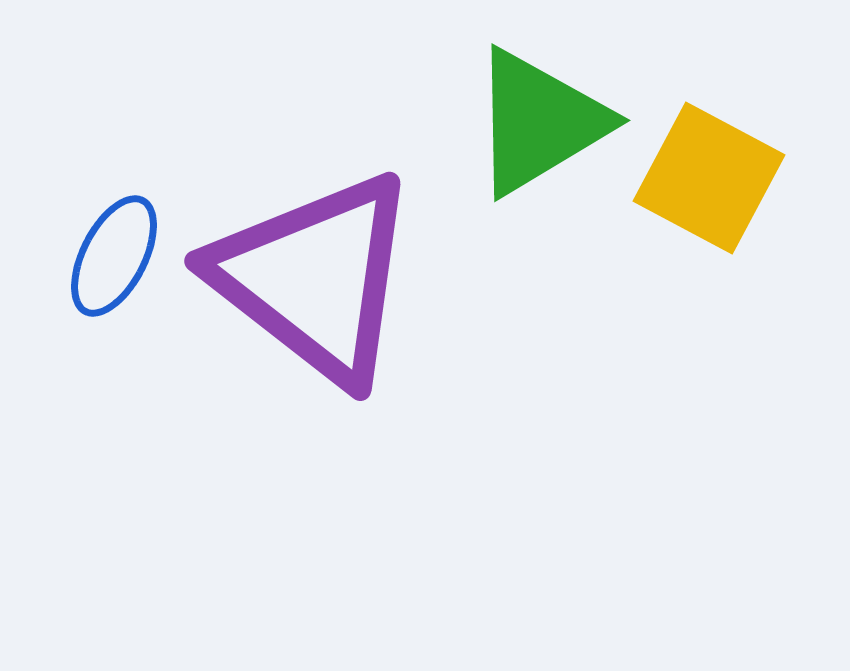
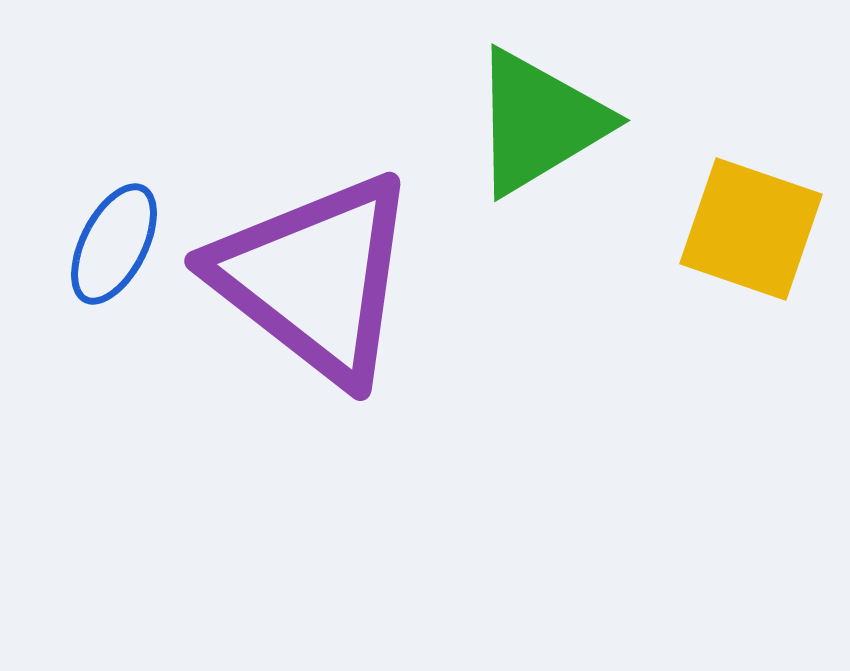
yellow square: moved 42 px right, 51 px down; rotated 9 degrees counterclockwise
blue ellipse: moved 12 px up
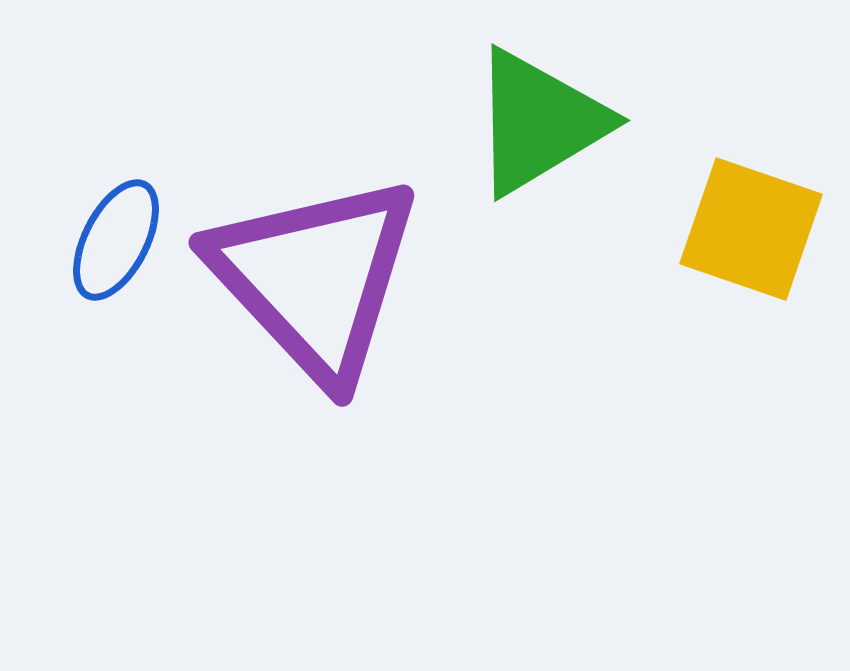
blue ellipse: moved 2 px right, 4 px up
purple triangle: rotated 9 degrees clockwise
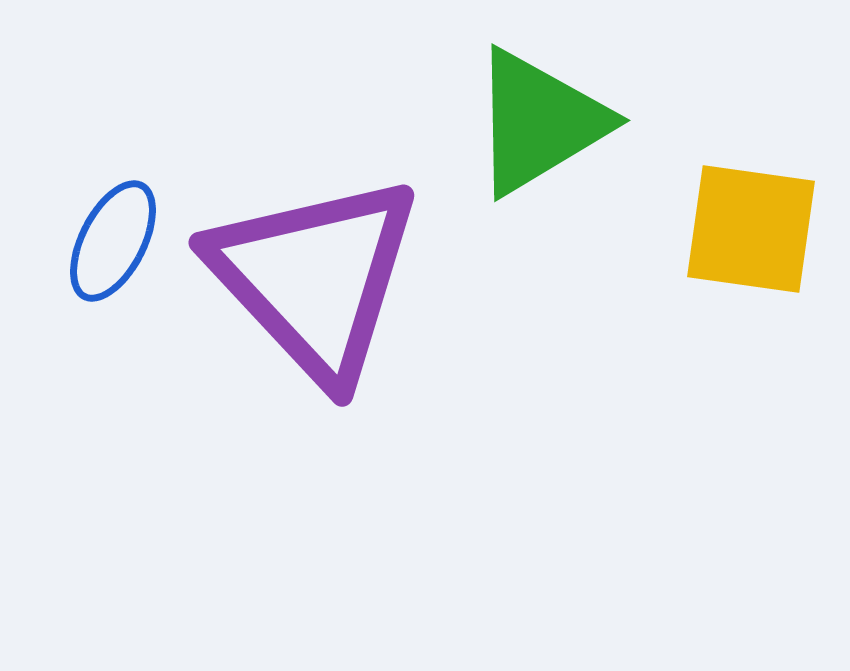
yellow square: rotated 11 degrees counterclockwise
blue ellipse: moved 3 px left, 1 px down
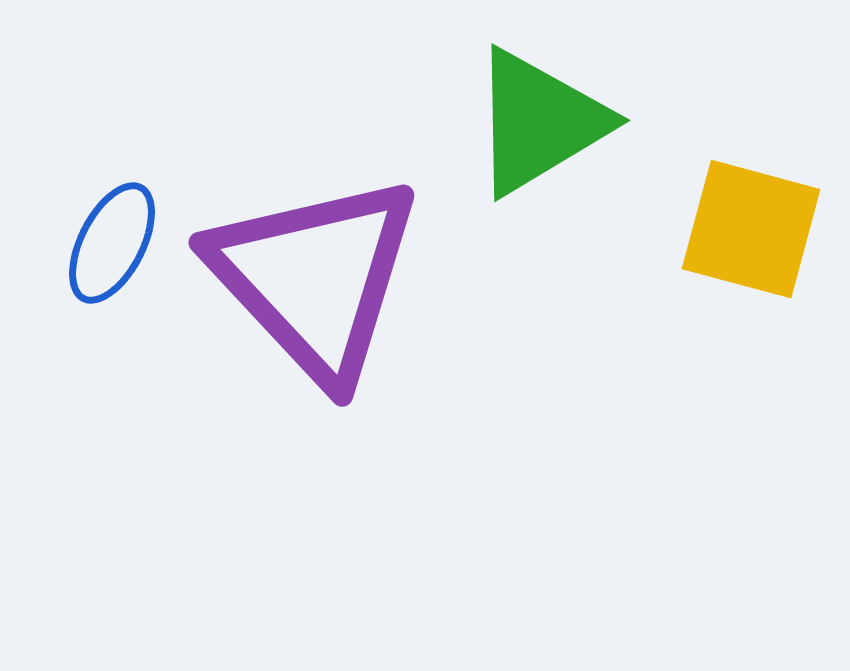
yellow square: rotated 7 degrees clockwise
blue ellipse: moved 1 px left, 2 px down
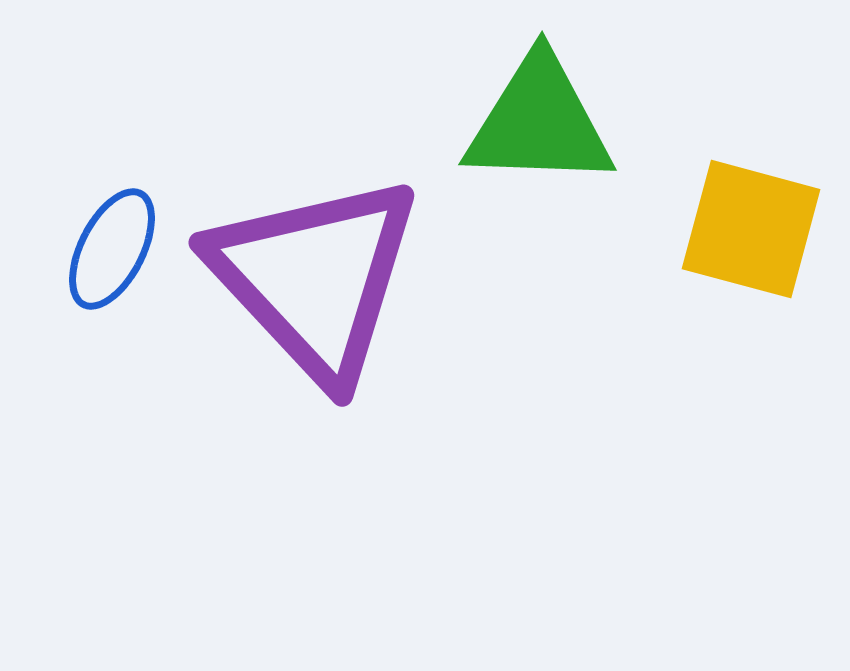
green triangle: rotated 33 degrees clockwise
blue ellipse: moved 6 px down
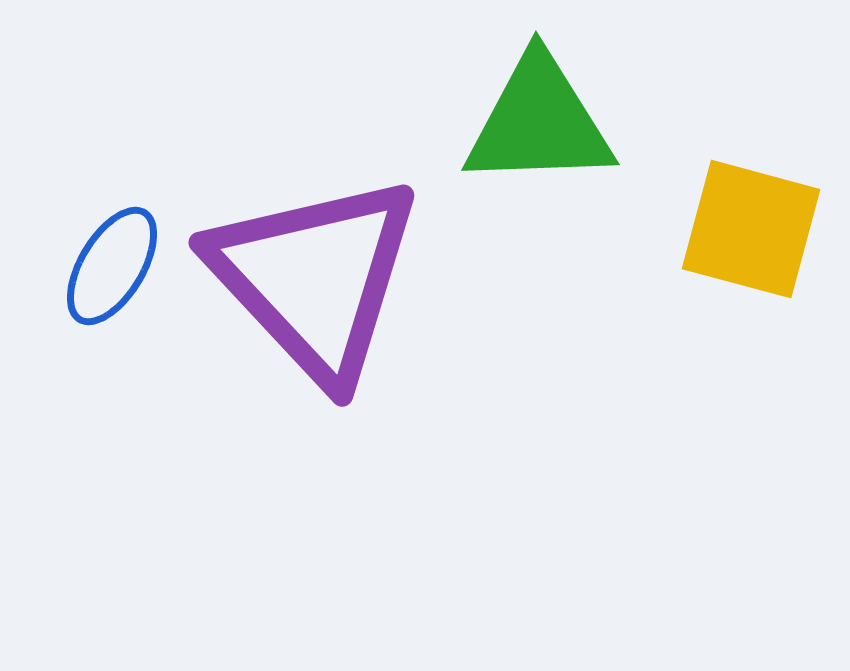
green triangle: rotated 4 degrees counterclockwise
blue ellipse: moved 17 px down; rotated 4 degrees clockwise
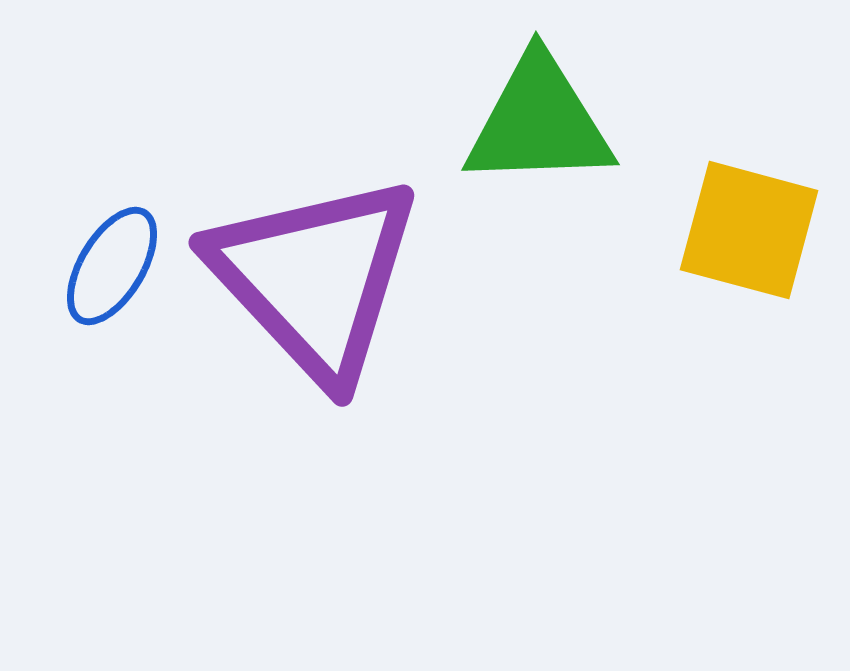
yellow square: moved 2 px left, 1 px down
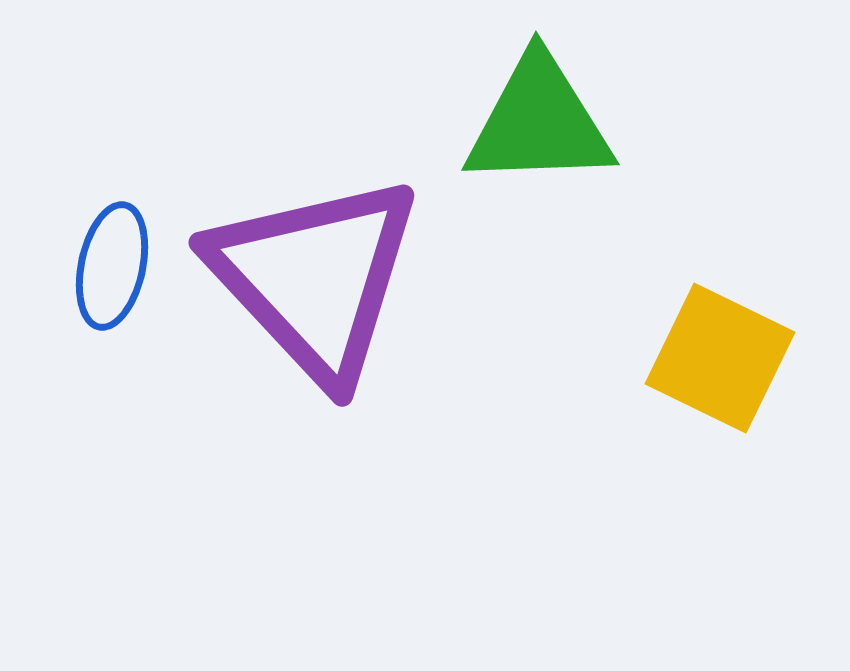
yellow square: moved 29 px left, 128 px down; rotated 11 degrees clockwise
blue ellipse: rotated 19 degrees counterclockwise
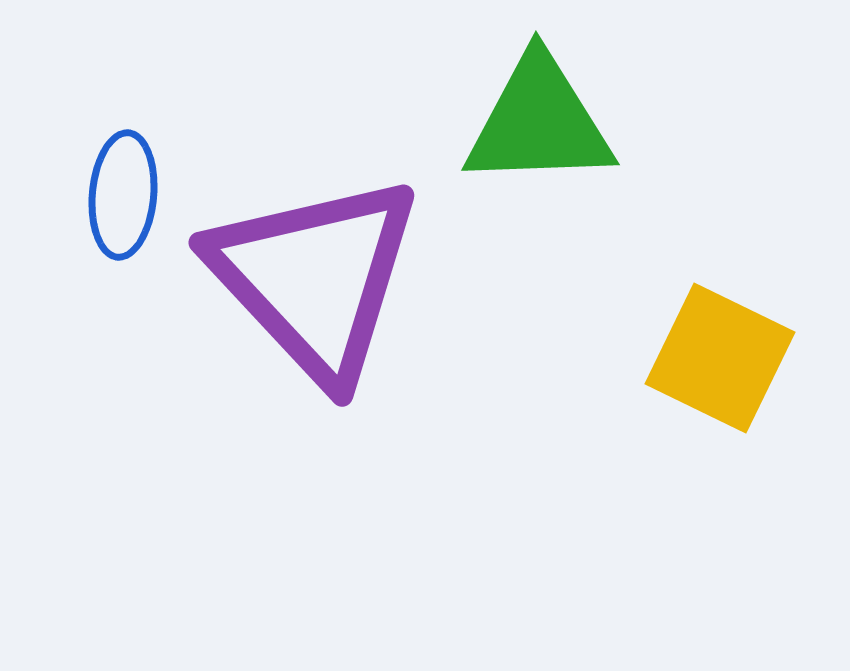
blue ellipse: moved 11 px right, 71 px up; rotated 7 degrees counterclockwise
